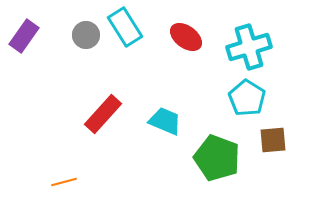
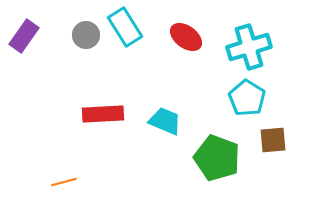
red rectangle: rotated 45 degrees clockwise
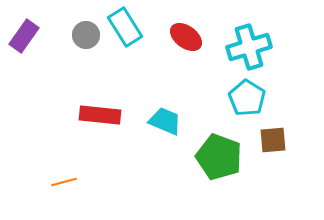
red rectangle: moved 3 px left, 1 px down; rotated 9 degrees clockwise
green pentagon: moved 2 px right, 1 px up
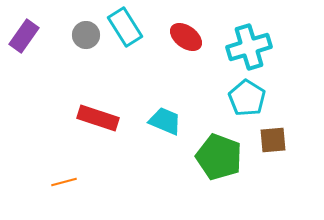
red rectangle: moved 2 px left, 3 px down; rotated 12 degrees clockwise
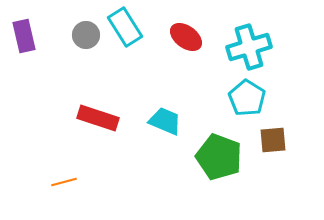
purple rectangle: rotated 48 degrees counterclockwise
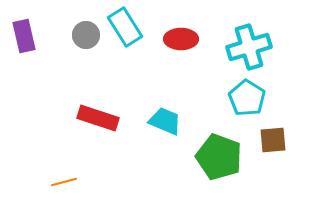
red ellipse: moved 5 px left, 2 px down; rotated 36 degrees counterclockwise
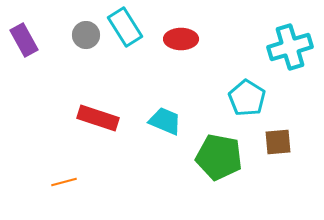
purple rectangle: moved 4 px down; rotated 16 degrees counterclockwise
cyan cross: moved 41 px right
brown square: moved 5 px right, 2 px down
green pentagon: rotated 9 degrees counterclockwise
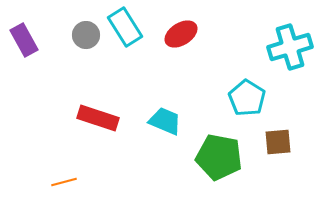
red ellipse: moved 5 px up; rotated 32 degrees counterclockwise
